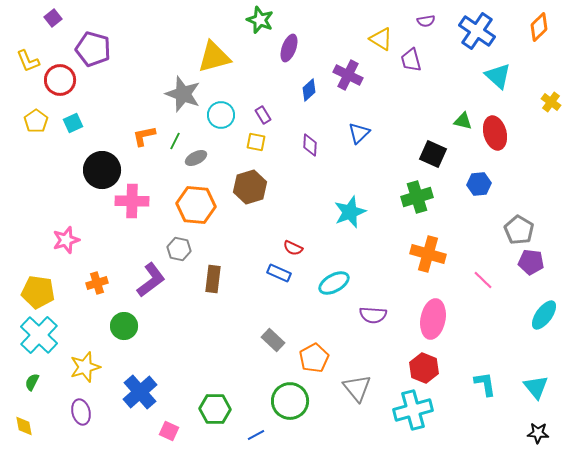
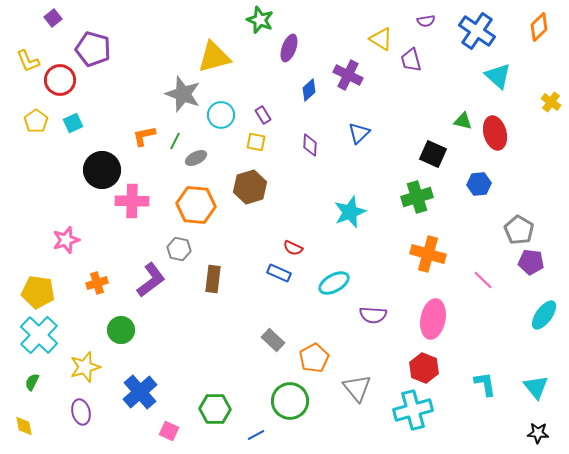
green circle at (124, 326): moved 3 px left, 4 px down
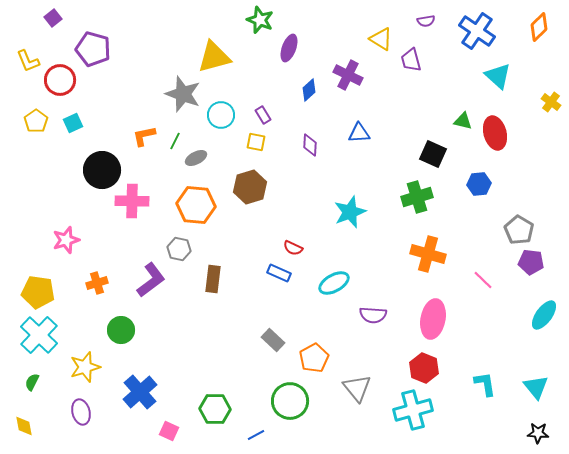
blue triangle at (359, 133): rotated 40 degrees clockwise
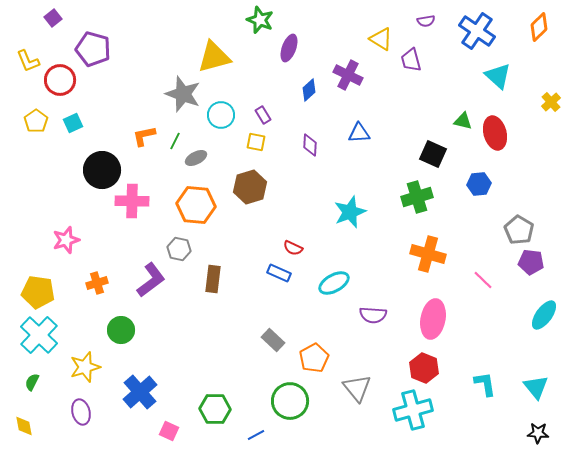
yellow cross at (551, 102): rotated 12 degrees clockwise
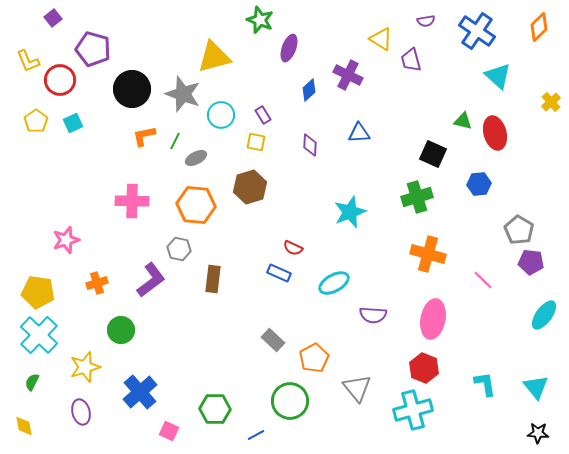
black circle at (102, 170): moved 30 px right, 81 px up
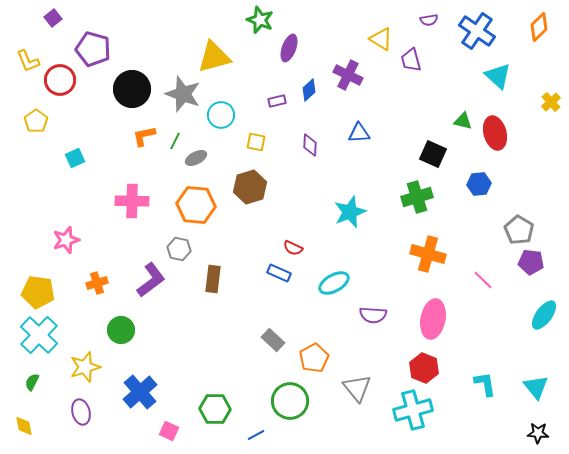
purple semicircle at (426, 21): moved 3 px right, 1 px up
purple rectangle at (263, 115): moved 14 px right, 14 px up; rotated 72 degrees counterclockwise
cyan square at (73, 123): moved 2 px right, 35 px down
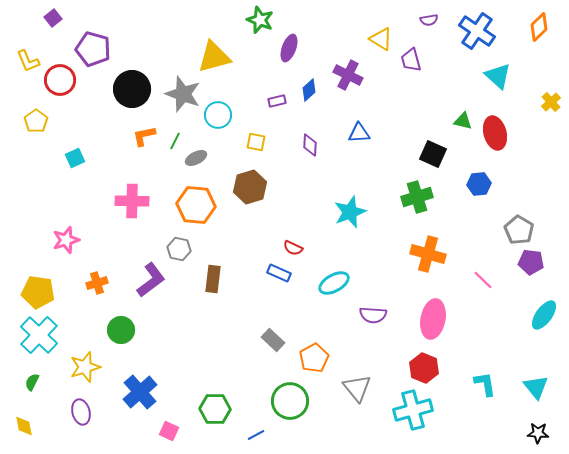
cyan circle at (221, 115): moved 3 px left
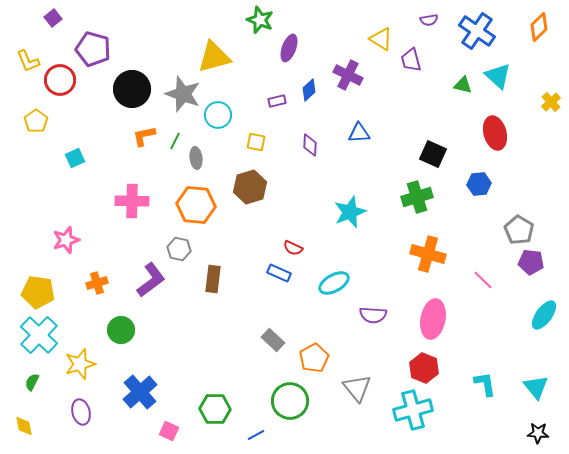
green triangle at (463, 121): moved 36 px up
gray ellipse at (196, 158): rotated 70 degrees counterclockwise
yellow star at (85, 367): moved 5 px left, 3 px up
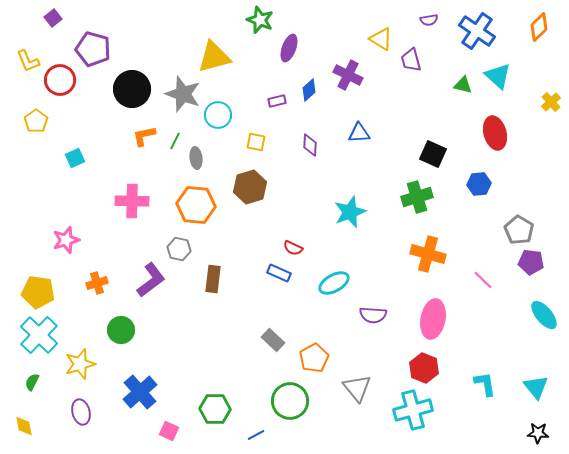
cyan ellipse at (544, 315): rotated 76 degrees counterclockwise
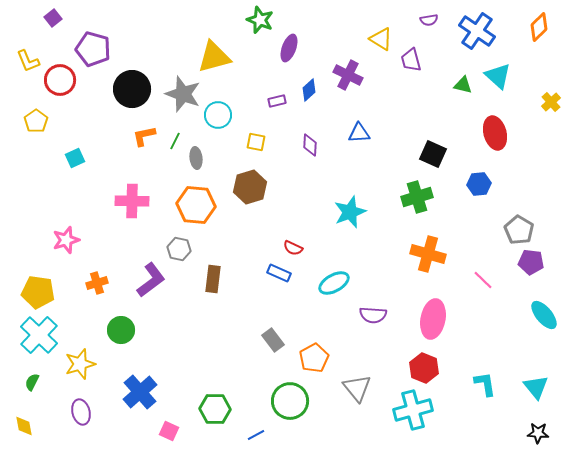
gray rectangle at (273, 340): rotated 10 degrees clockwise
